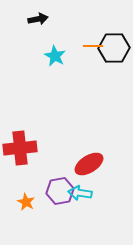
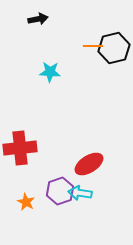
black hexagon: rotated 12 degrees counterclockwise
cyan star: moved 5 px left, 16 px down; rotated 25 degrees counterclockwise
purple hexagon: rotated 8 degrees counterclockwise
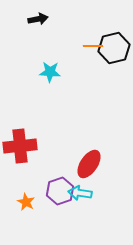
red cross: moved 2 px up
red ellipse: rotated 24 degrees counterclockwise
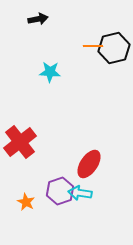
red cross: moved 4 px up; rotated 32 degrees counterclockwise
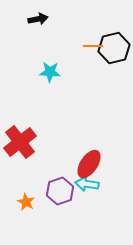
cyan arrow: moved 7 px right, 9 px up
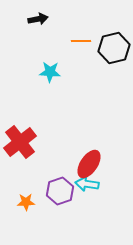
orange line: moved 12 px left, 5 px up
orange star: rotated 30 degrees counterclockwise
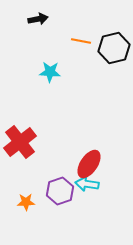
orange line: rotated 12 degrees clockwise
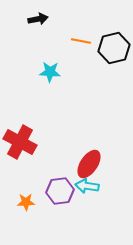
red cross: rotated 24 degrees counterclockwise
cyan arrow: moved 2 px down
purple hexagon: rotated 12 degrees clockwise
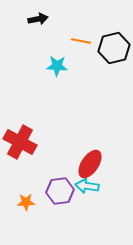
cyan star: moved 7 px right, 6 px up
red ellipse: moved 1 px right
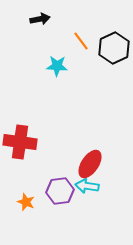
black arrow: moved 2 px right
orange line: rotated 42 degrees clockwise
black hexagon: rotated 12 degrees counterclockwise
red cross: rotated 20 degrees counterclockwise
orange star: rotated 24 degrees clockwise
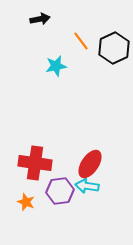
cyan star: moved 1 px left; rotated 15 degrees counterclockwise
red cross: moved 15 px right, 21 px down
